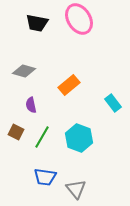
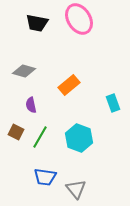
cyan rectangle: rotated 18 degrees clockwise
green line: moved 2 px left
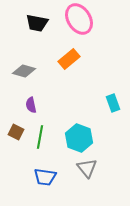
orange rectangle: moved 26 px up
green line: rotated 20 degrees counterclockwise
gray triangle: moved 11 px right, 21 px up
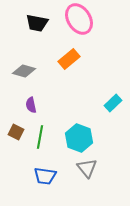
cyan rectangle: rotated 66 degrees clockwise
blue trapezoid: moved 1 px up
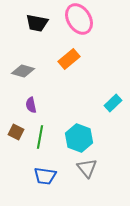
gray diamond: moved 1 px left
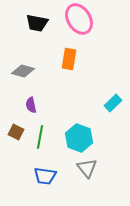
orange rectangle: rotated 40 degrees counterclockwise
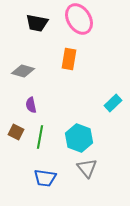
blue trapezoid: moved 2 px down
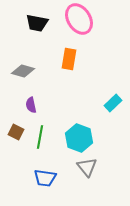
gray triangle: moved 1 px up
